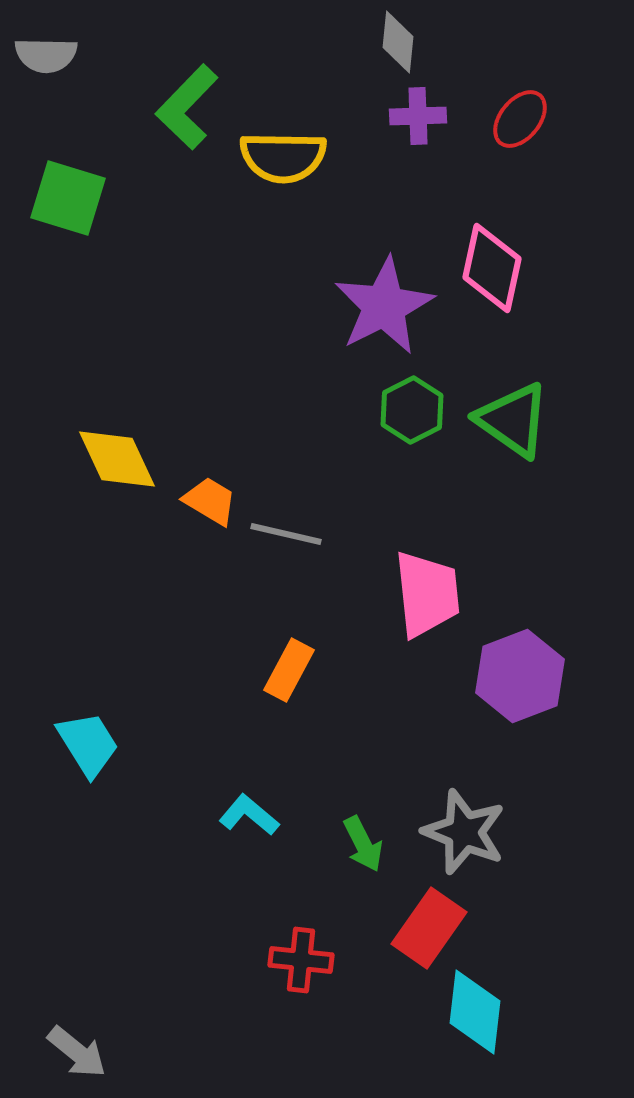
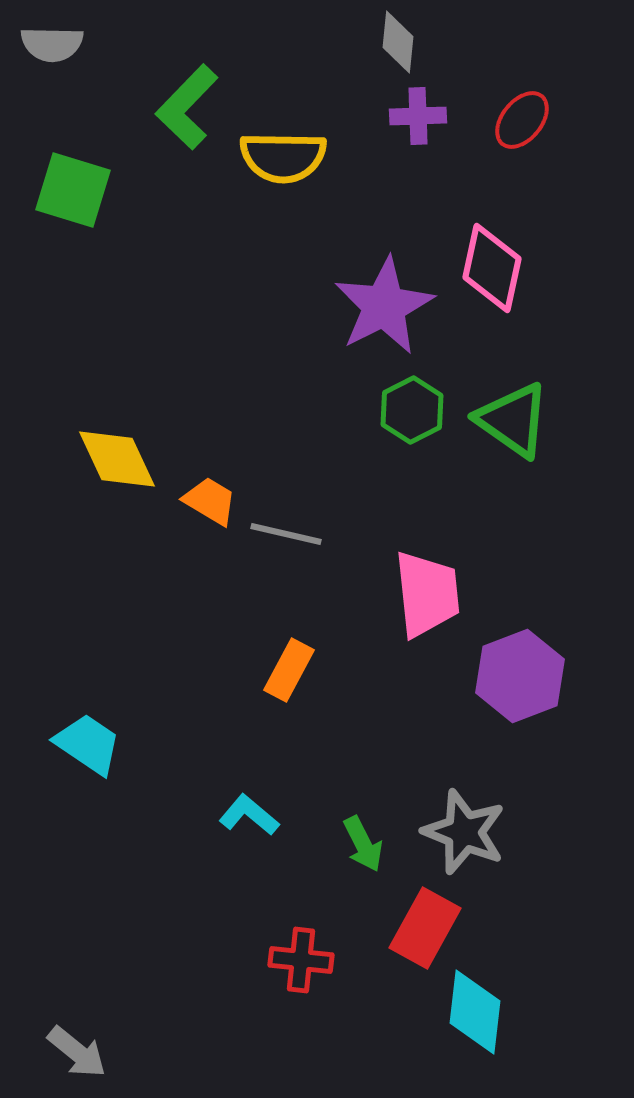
gray semicircle: moved 6 px right, 11 px up
red ellipse: moved 2 px right, 1 px down
green square: moved 5 px right, 8 px up
cyan trapezoid: rotated 24 degrees counterclockwise
red rectangle: moved 4 px left; rotated 6 degrees counterclockwise
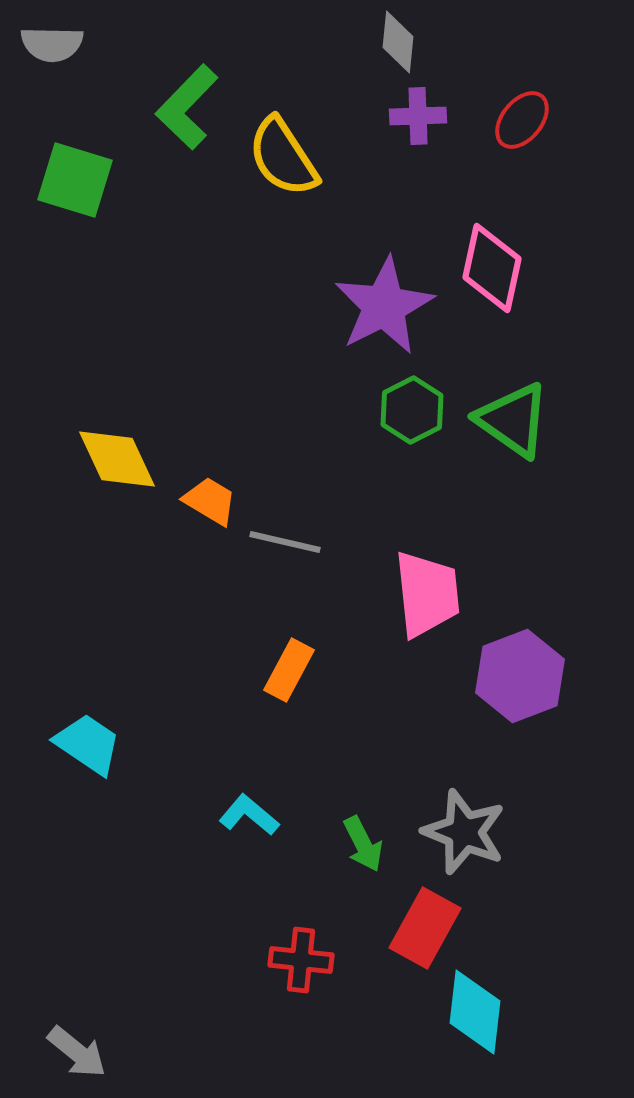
yellow semicircle: rotated 56 degrees clockwise
green square: moved 2 px right, 10 px up
gray line: moved 1 px left, 8 px down
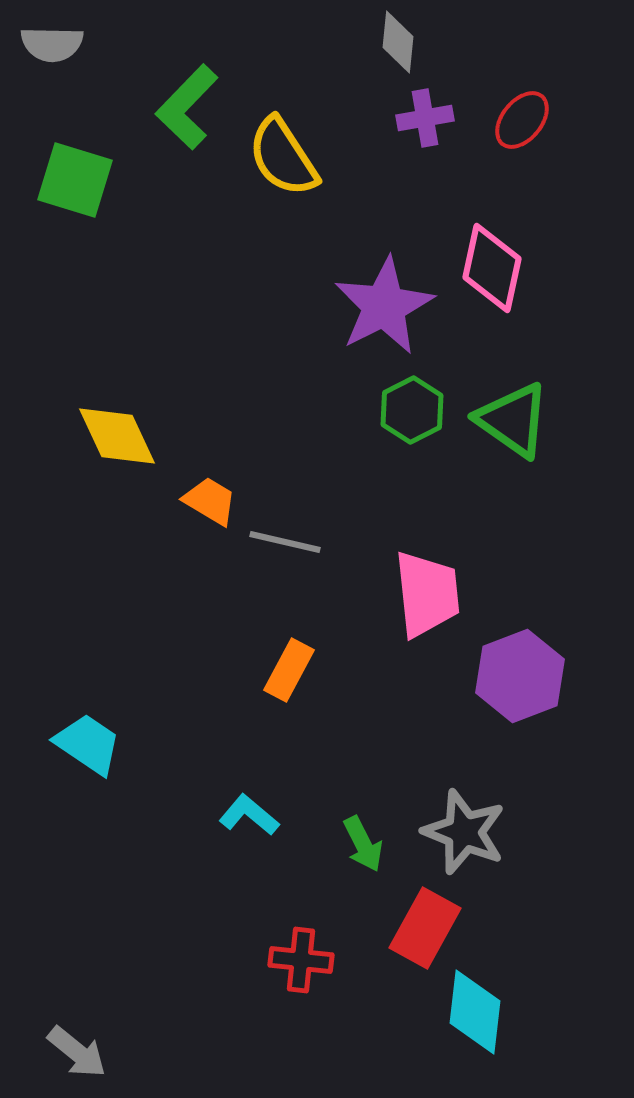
purple cross: moved 7 px right, 2 px down; rotated 8 degrees counterclockwise
yellow diamond: moved 23 px up
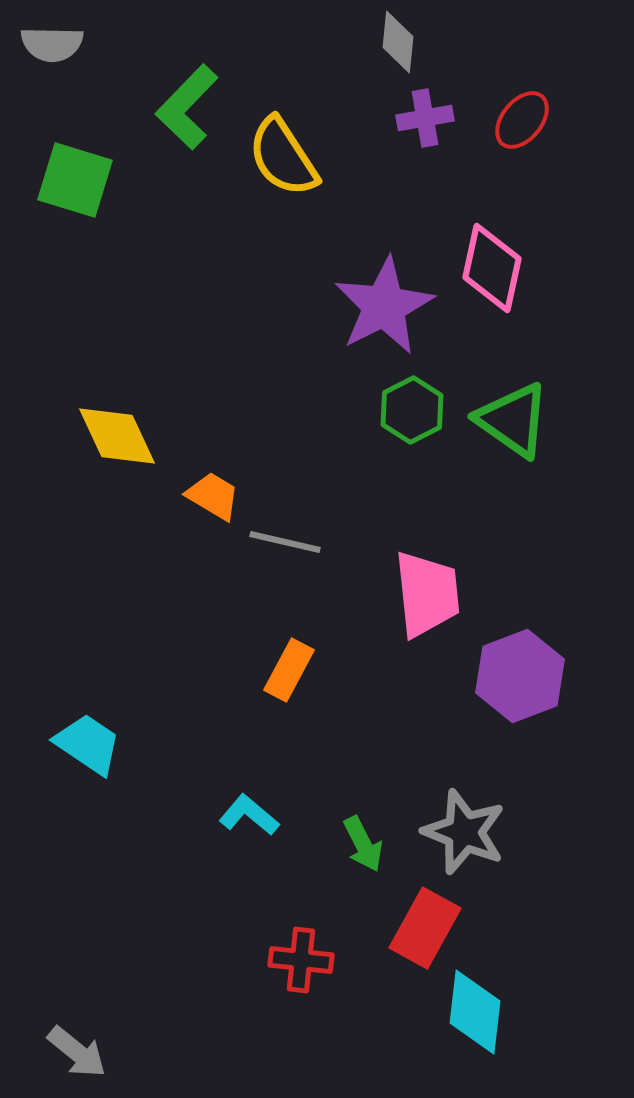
orange trapezoid: moved 3 px right, 5 px up
